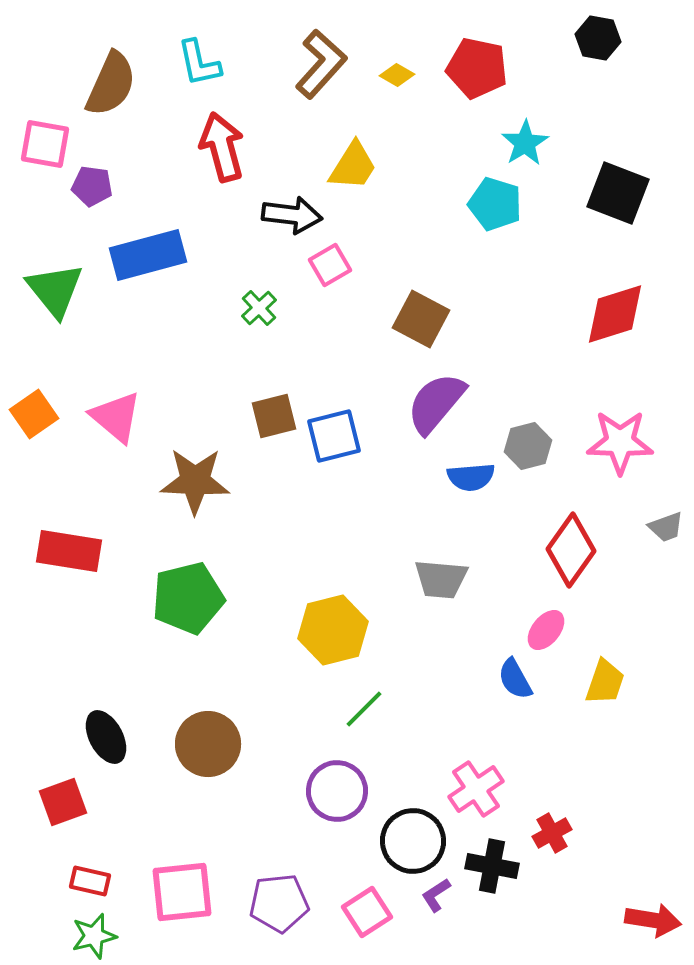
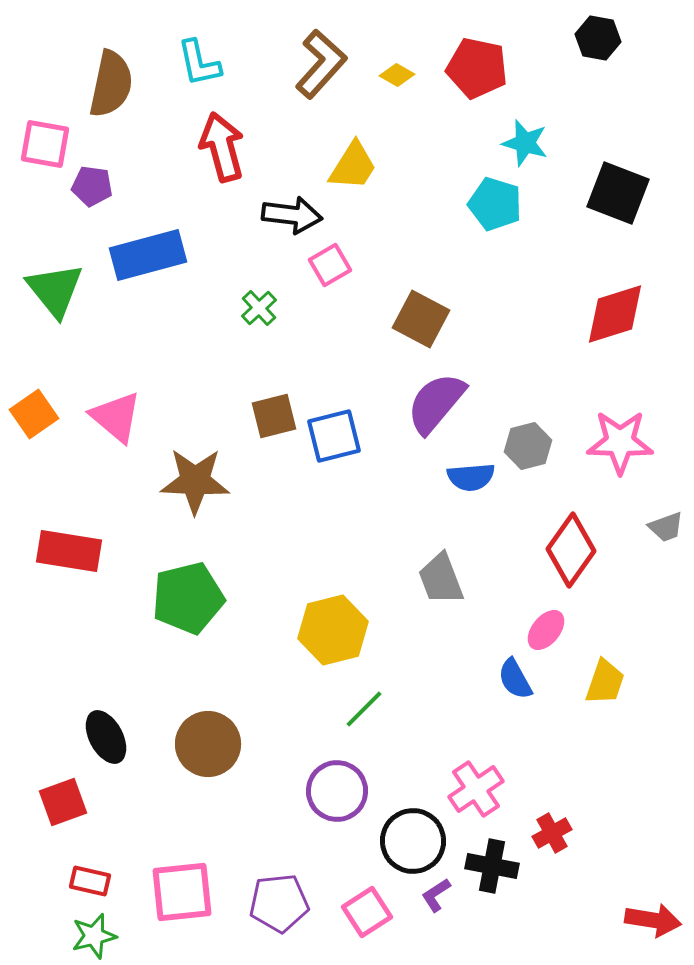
brown semicircle at (111, 84): rotated 12 degrees counterclockwise
cyan star at (525, 143): rotated 24 degrees counterclockwise
gray trapezoid at (441, 579): rotated 64 degrees clockwise
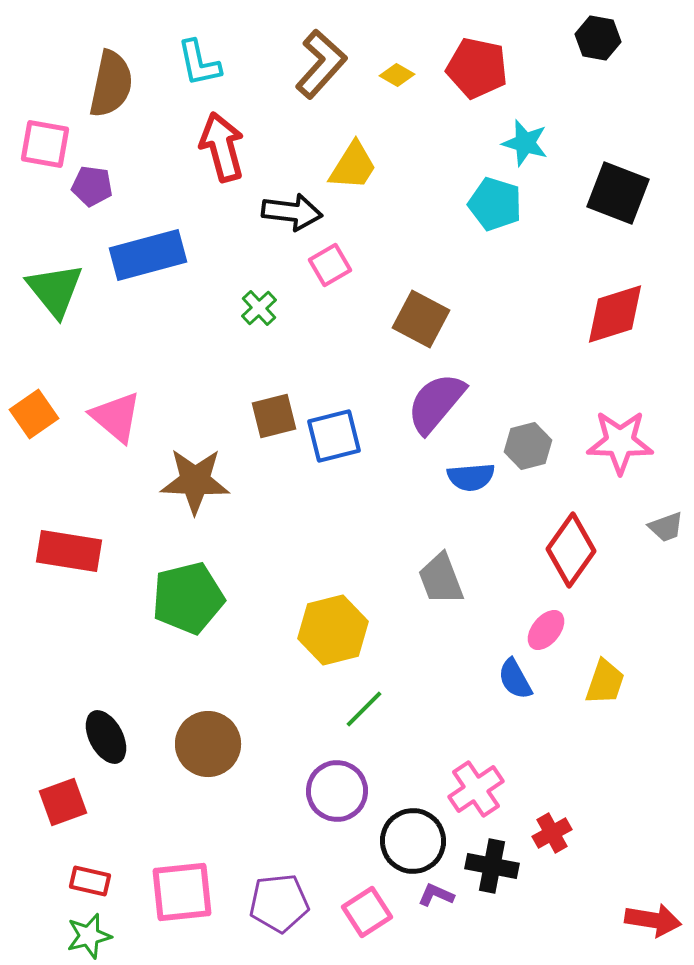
black arrow at (292, 215): moved 3 px up
purple L-shape at (436, 895): rotated 57 degrees clockwise
green star at (94, 936): moved 5 px left
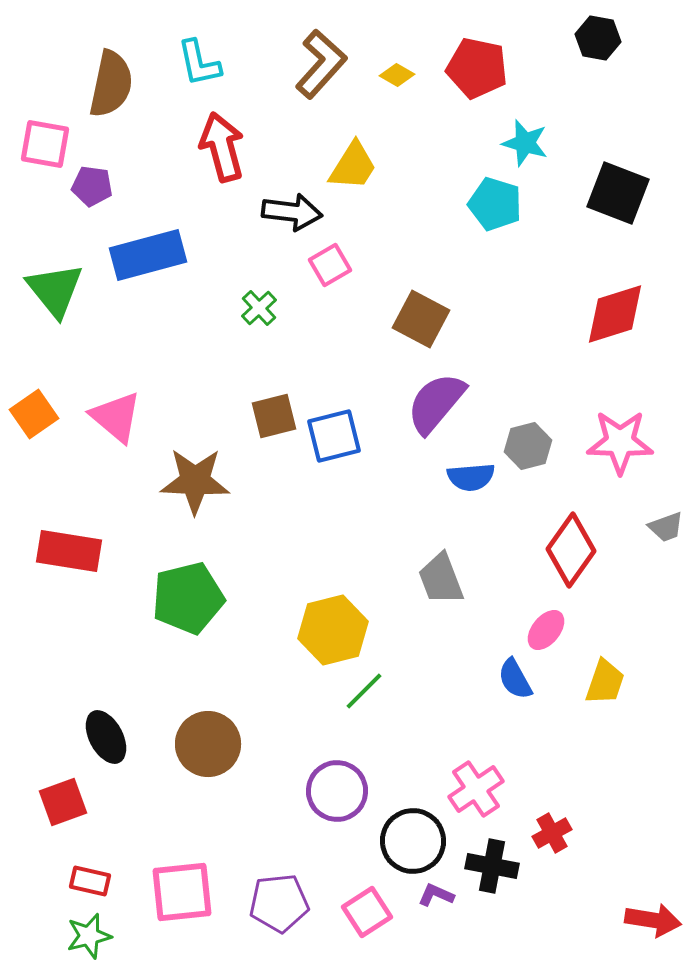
green line at (364, 709): moved 18 px up
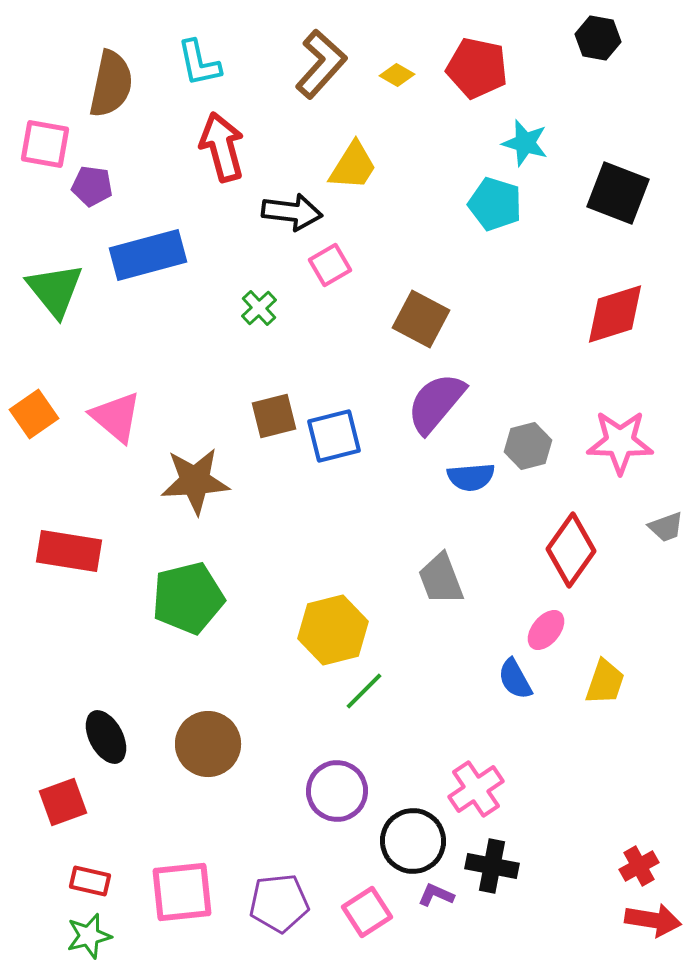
brown star at (195, 481): rotated 6 degrees counterclockwise
red cross at (552, 833): moved 87 px right, 33 px down
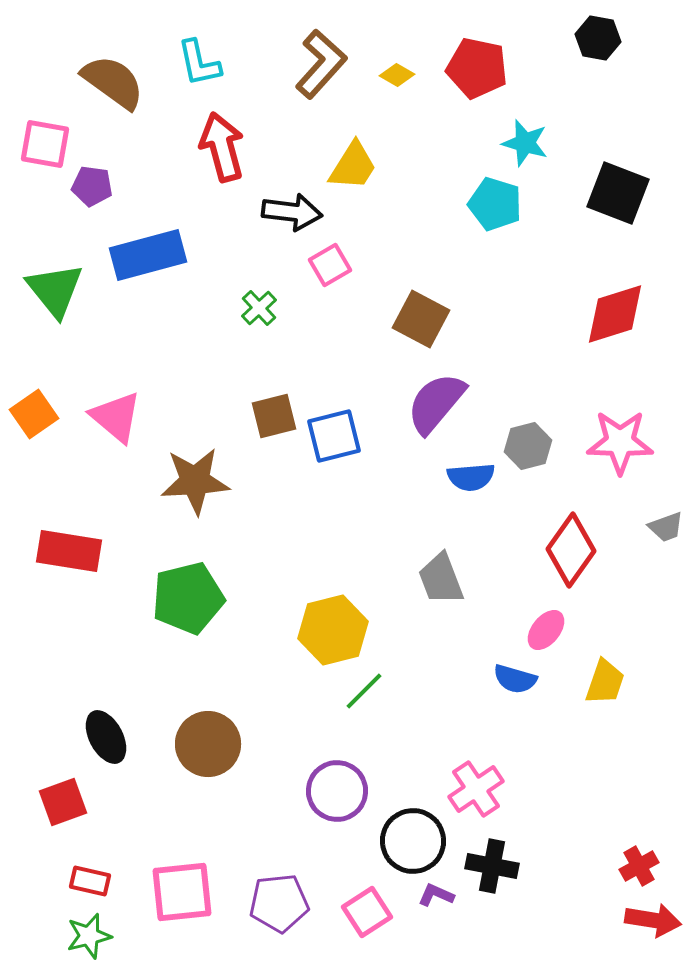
brown semicircle at (111, 84): moved 2 px right, 2 px up; rotated 66 degrees counterclockwise
blue semicircle at (515, 679): rotated 45 degrees counterclockwise
